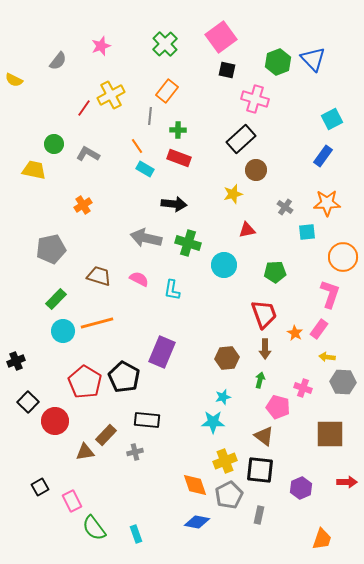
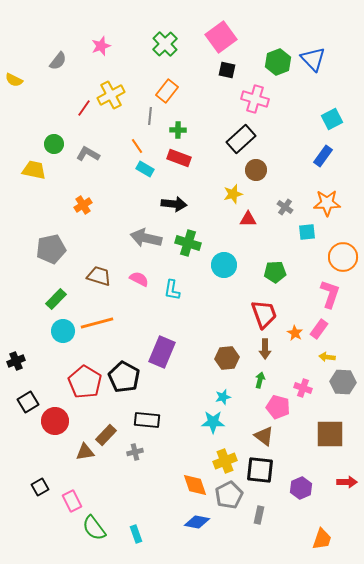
red triangle at (247, 230): moved 1 px right, 11 px up; rotated 12 degrees clockwise
black square at (28, 402): rotated 15 degrees clockwise
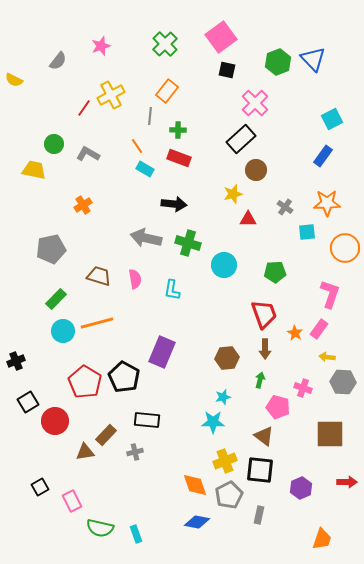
pink cross at (255, 99): moved 4 px down; rotated 28 degrees clockwise
orange circle at (343, 257): moved 2 px right, 9 px up
pink semicircle at (139, 279): moved 4 px left; rotated 54 degrees clockwise
green semicircle at (94, 528): moved 6 px right; rotated 40 degrees counterclockwise
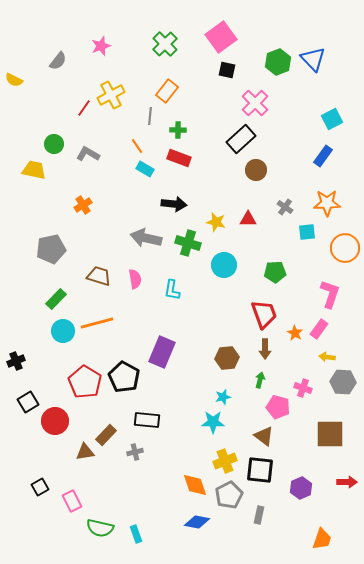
yellow star at (233, 194): moved 17 px left, 28 px down; rotated 30 degrees clockwise
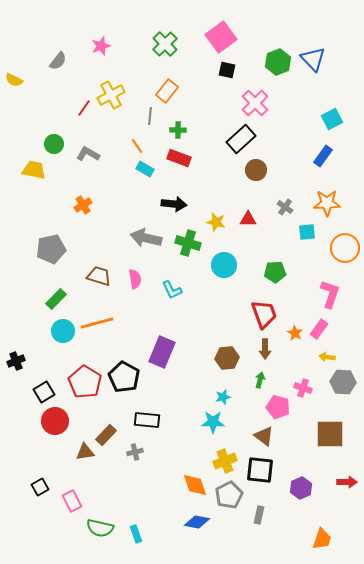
cyan L-shape at (172, 290): rotated 35 degrees counterclockwise
black square at (28, 402): moved 16 px right, 10 px up
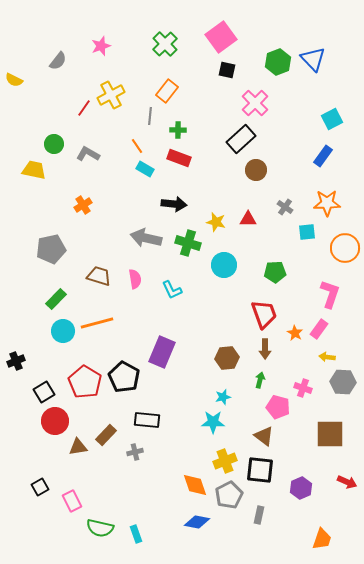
brown triangle at (85, 452): moved 7 px left, 5 px up
red arrow at (347, 482): rotated 24 degrees clockwise
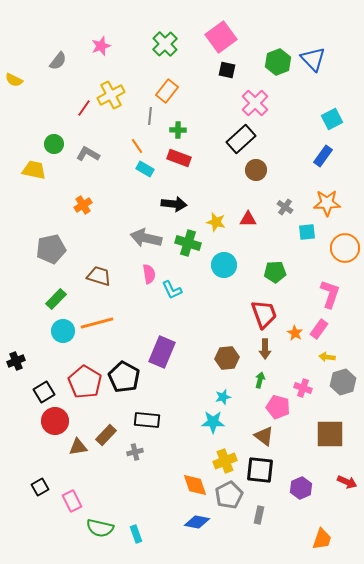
pink semicircle at (135, 279): moved 14 px right, 5 px up
gray hexagon at (343, 382): rotated 20 degrees counterclockwise
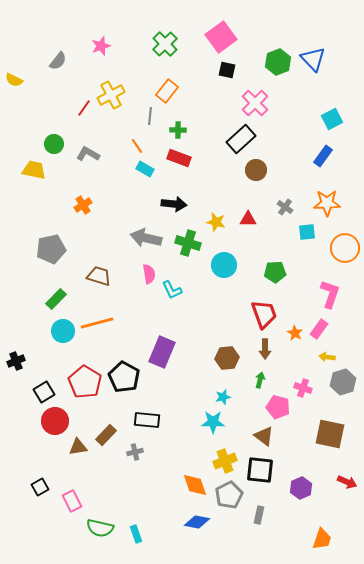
brown square at (330, 434): rotated 12 degrees clockwise
